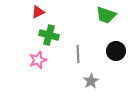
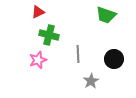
black circle: moved 2 px left, 8 px down
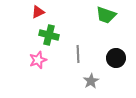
black circle: moved 2 px right, 1 px up
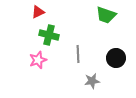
gray star: moved 1 px right; rotated 21 degrees clockwise
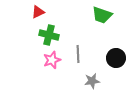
green trapezoid: moved 4 px left
pink star: moved 14 px right
